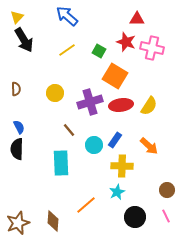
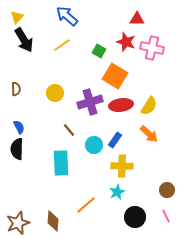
yellow line: moved 5 px left, 5 px up
orange arrow: moved 12 px up
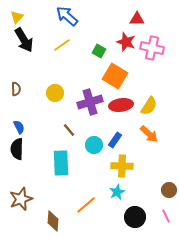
brown circle: moved 2 px right
brown star: moved 3 px right, 24 px up
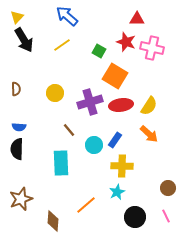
blue semicircle: rotated 120 degrees clockwise
brown circle: moved 1 px left, 2 px up
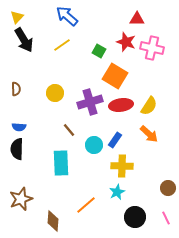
pink line: moved 2 px down
